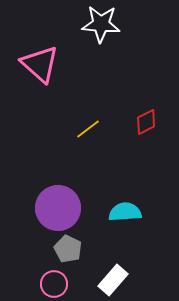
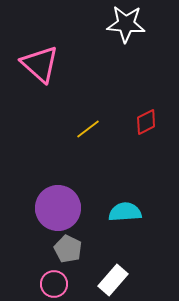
white star: moved 25 px right
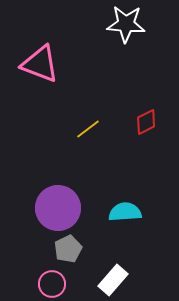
pink triangle: rotated 21 degrees counterclockwise
gray pentagon: rotated 20 degrees clockwise
pink circle: moved 2 px left
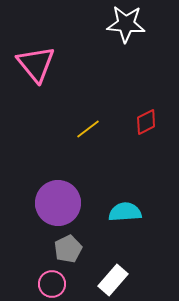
pink triangle: moved 4 px left; rotated 30 degrees clockwise
purple circle: moved 5 px up
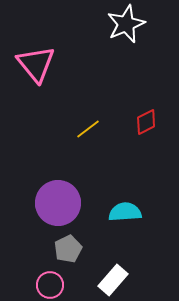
white star: rotated 27 degrees counterclockwise
pink circle: moved 2 px left, 1 px down
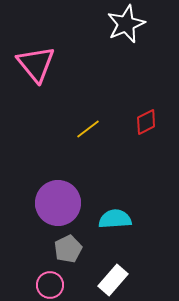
cyan semicircle: moved 10 px left, 7 px down
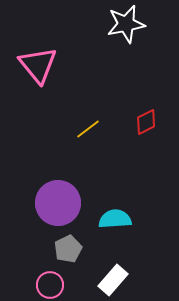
white star: rotated 12 degrees clockwise
pink triangle: moved 2 px right, 1 px down
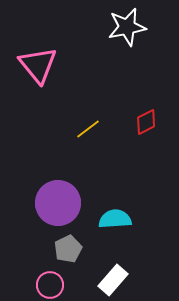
white star: moved 1 px right, 3 px down
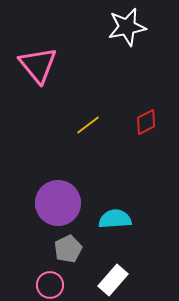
yellow line: moved 4 px up
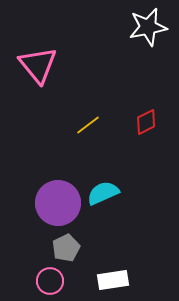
white star: moved 21 px right
cyan semicircle: moved 12 px left, 26 px up; rotated 20 degrees counterclockwise
gray pentagon: moved 2 px left, 1 px up
white rectangle: rotated 40 degrees clockwise
pink circle: moved 4 px up
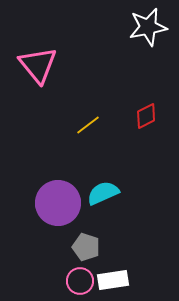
red diamond: moved 6 px up
gray pentagon: moved 20 px right, 1 px up; rotated 28 degrees counterclockwise
pink circle: moved 30 px right
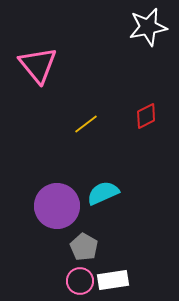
yellow line: moved 2 px left, 1 px up
purple circle: moved 1 px left, 3 px down
gray pentagon: moved 2 px left; rotated 12 degrees clockwise
